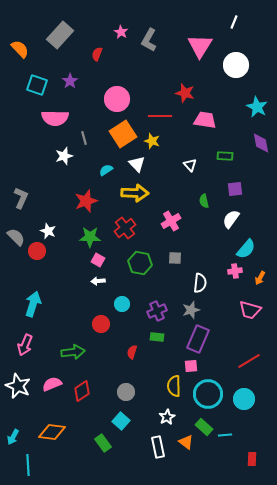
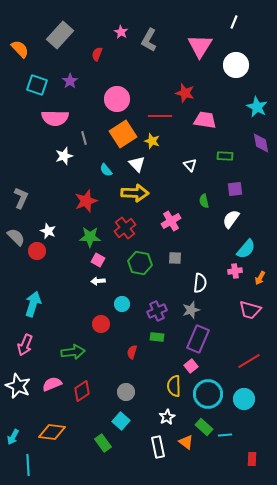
cyan semicircle at (106, 170): rotated 96 degrees counterclockwise
pink square at (191, 366): rotated 32 degrees counterclockwise
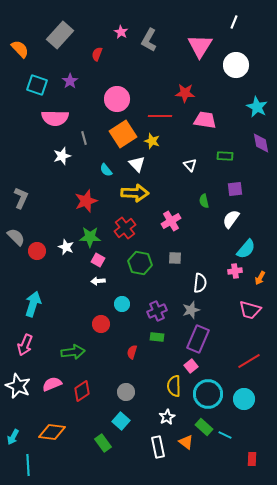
red star at (185, 93): rotated 12 degrees counterclockwise
white star at (64, 156): moved 2 px left
white star at (48, 231): moved 18 px right, 16 px down
cyan line at (225, 435): rotated 32 degrees clockwise
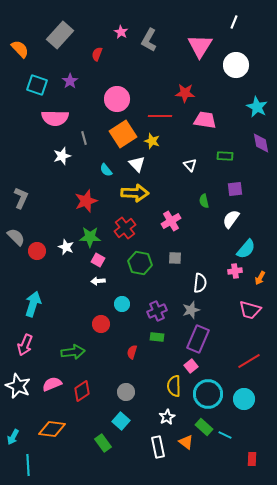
orange diamond at (52, 432): moved 3 px up
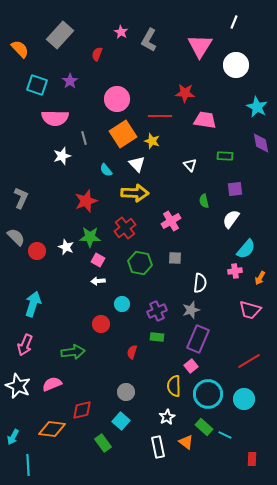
red diamond at (82, 391): moved 19 px down; rotated 20 degrees clockwise
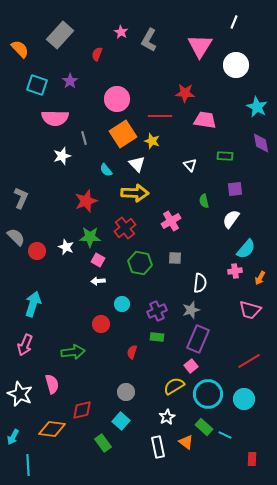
pink semicircle at (52, 384): rotated 96 degrees clockwise
white star at (18, 386): moved 2 px right, 8 px down
yellow semicircle at (174, 386): rotated 60 degrees clockwise
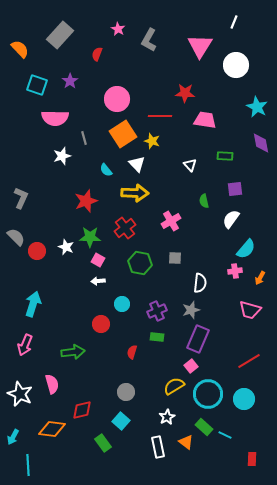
pink star at (121, 32): moved 3 px left, 3 px up
